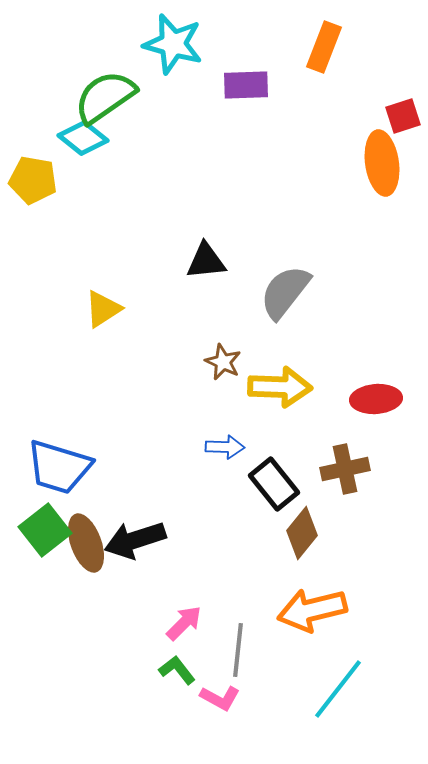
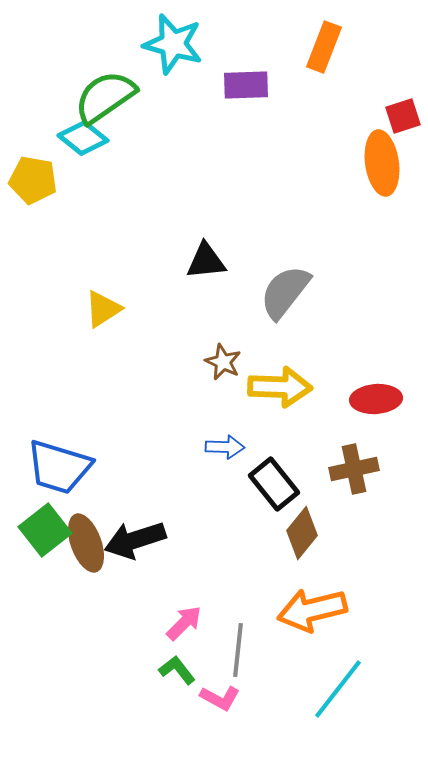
brown cross: moved 9 px right
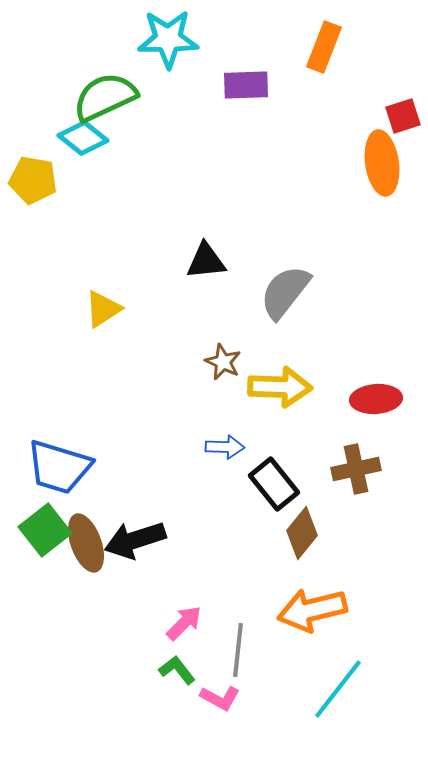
cyan star: moved 5 px left, 5 px up; rotated 16 degrees counterclockwise
green semicircle: rotated 10 degrees clockwise
brown cross: moved 2 px right
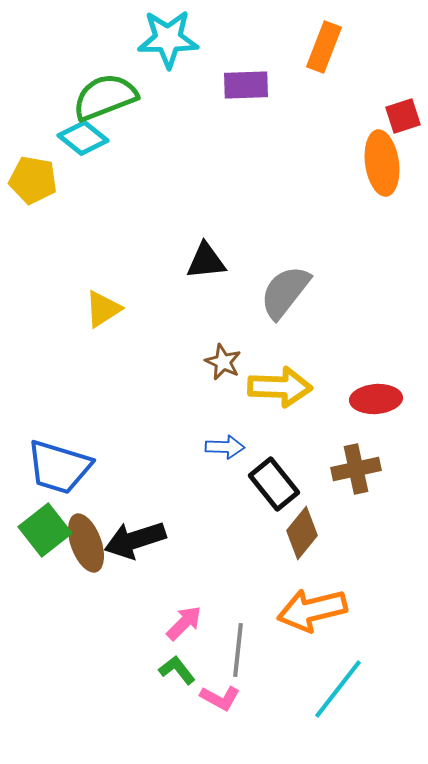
green semicircle: rotated 4 degrees clockwise
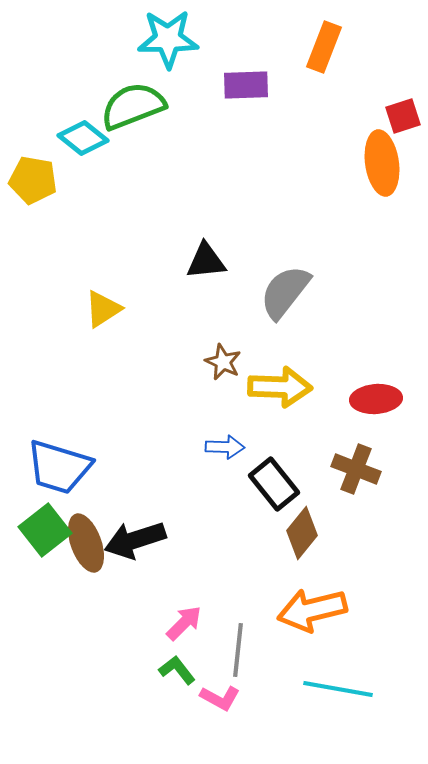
green semicircle: moved 28 px right, 9 px down
brown cross: rotated 33 degrees clockwise
cyan line: rotated 62 degrees clockwise
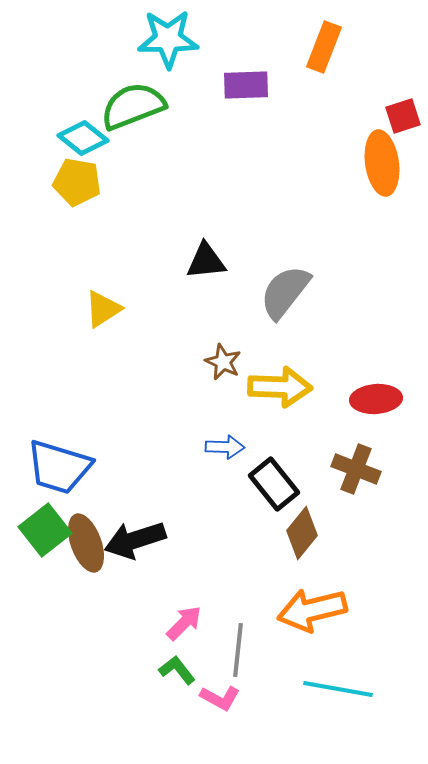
yellow pentagon: moved 44 px right, 2 px down
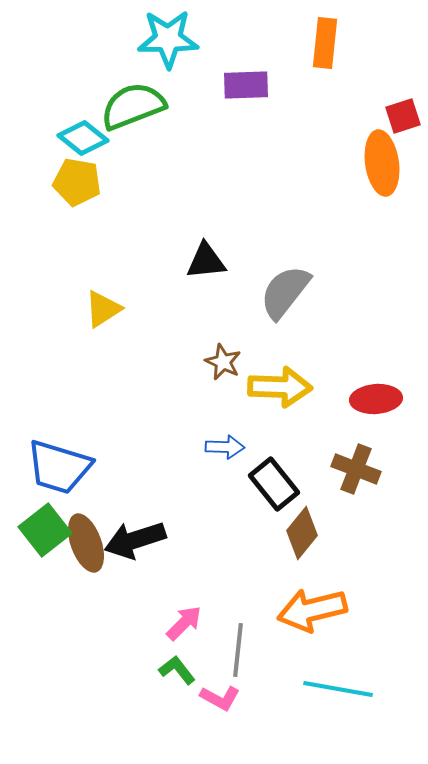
orange rectangle: moved 1 px right, 4 px up; rotated 15 degrees counterclockwise
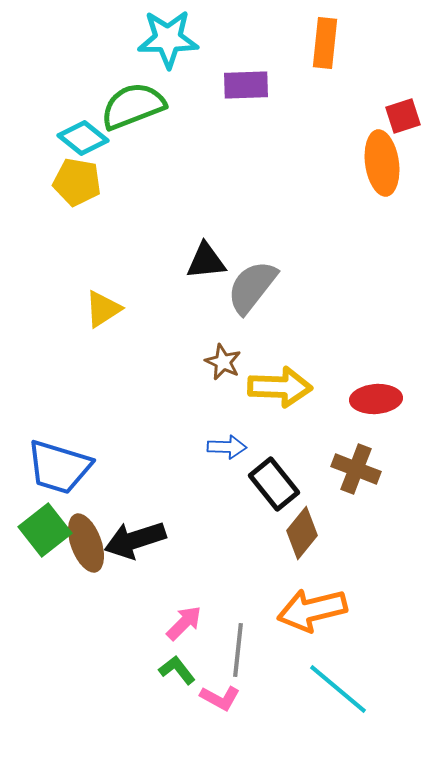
gray semicircle: moved 33 px left, 5 px up
blue arrow: moved 2 px right
cyan line: rotated 30 degrees clockwise
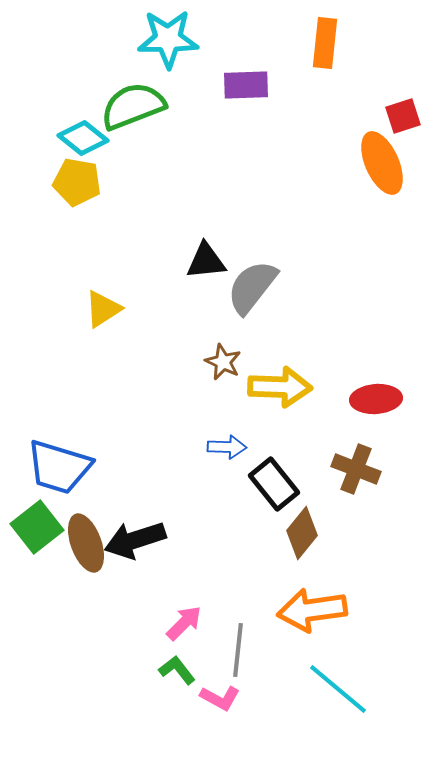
orange ellipse: rotated 16 degrees counterclockwise
green square: moved 8 px left, 3 px up
orange arrow: rotated 6 degrees clockwise
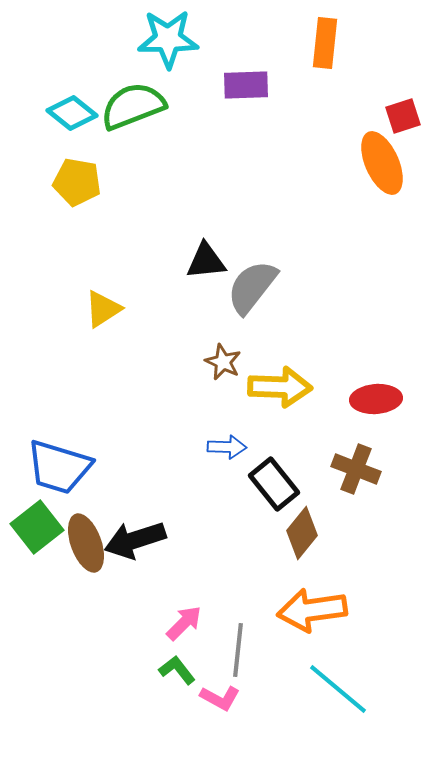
cyan diamond: moved 11 px left, 25 px up
